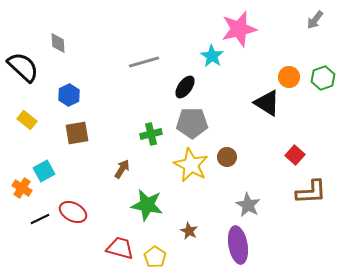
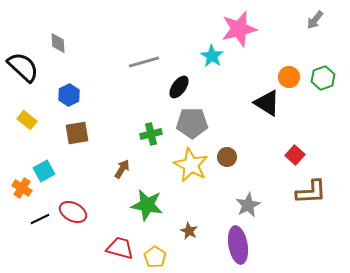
black ellipse: moved 6 px left
gray star: rotated 15 degrees clockwise
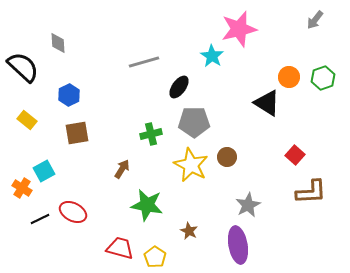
gray pentagon: moved 2 px right, 1 px up
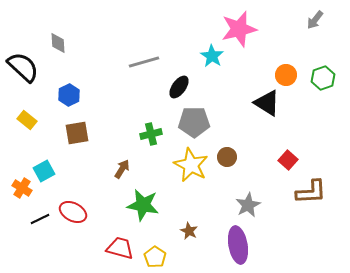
orange circle: moved 3 px left, 2 px up
red square: moved 7 px left, 5 px down
green star: moved 4 px left
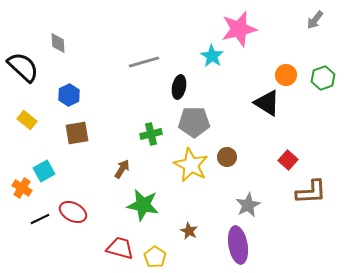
black ellipse: rotated 25 degrees counterclockwise
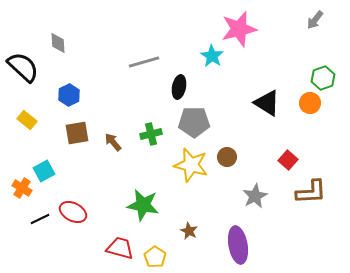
orange circle: moved 24 px right, 28 px down
yellow star: rotated 12 degrees counterclockwise
brown arrow: moved 9 px left, 27 px up; rotated 72 degrees counterclockwise
gray star: moved 7 px right, 9 px up
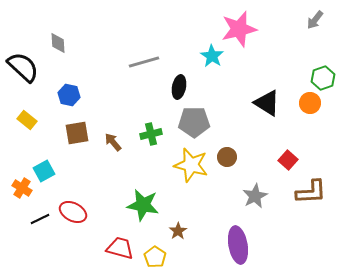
blue hexagon: rotated 20 degrees counterclockwise
brown star: moved 11 px left; rotated 12 degrees clockwise
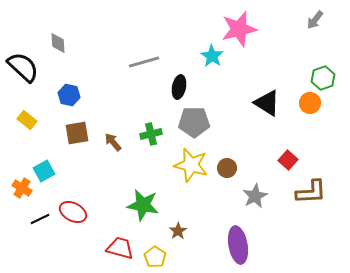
brown circle: moved 11 px down
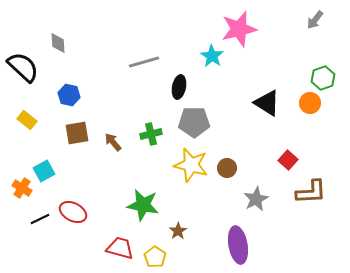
gray star: moved 1 px right, 3 px down
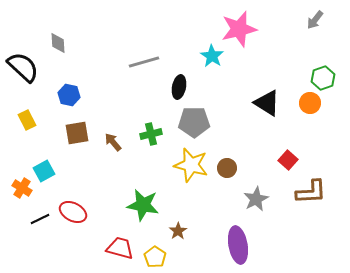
yellow rectangle: rotated 24 degrees clockwise
